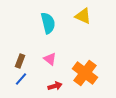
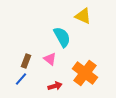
cyan semicircle: moved 14 px right, 14 px down; rotated 15 degrees counterclockwise
brown rectangle: moved 6 px right
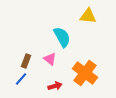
yellow triangle: moved 5 px right; rotated 18 degrees counterclockwise
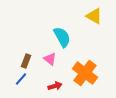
yellow triangle: moved 6 px right; rotated 24 degrees clockwise
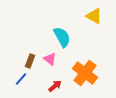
brown rectangle: moved 4 px right
red arrow: rotated 24 degrees counterclockwise
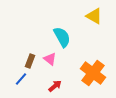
orange cross: moved 8 px right
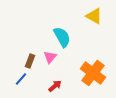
pink triangle: moved 2 px up; rotated 32 degrees clockwise
